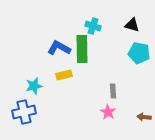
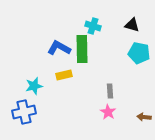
gray rectangle: moved 3 px left
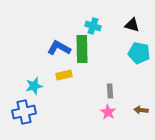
brown arrow: moved 3 px left, 7 px up
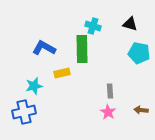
black triangle: moved 2 px left, 1 px up
blue L-shape: moved 15 px left
yellow rectangle: moved 2 px left, 2 px up
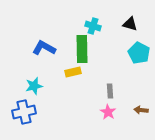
cyan pentagon: rotated 15 degrees clockwise
yellow rectangle: moved 11 px right, 1 px up
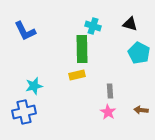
blue L-shape: moved 19 px left, 17 px up; rotated 145 degrees counterclockwise
yellow rectangle: moved 4 px right, 3 px down
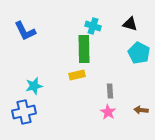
green rectangle: moved 2 px right
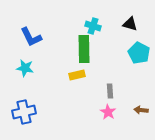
blue L-shape: moved 6 px right, 6 px down
cyan star: moved 9 px left, 18 px up; rotated 24 degrees clockwise
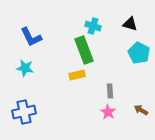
green rectangle: moved 1 px down; rotated 20 degrees counterclockwise
brown arrow: rotated 24 degrees clockwise
